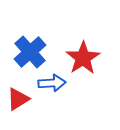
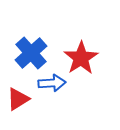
blue cross: moved 1 px right, 1 px down
red star: moved 2 px left
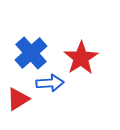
blue arrow: moved 2 px left
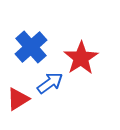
blue cross: moved 6 px up
blue arrow: rotated 32 degrees counterclockwise
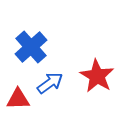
red star: moved 16 px right, 18 px down; rotated 8 degrees counterclockwise
red triangle: rotated 30 degrees clockwise
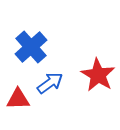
red star: moved 1 px right, 1 px up
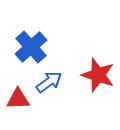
red star: rotated 12 degrees counterclockwise
blue arrow: moved 1 px left, 1 px up
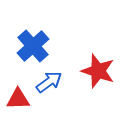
blue cross: moved 2 px right, 1 px up
red star: moved 4 px up
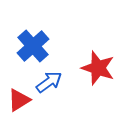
red star: moved 3 px up
red triangle: moved 1 px right, 1 px down; rotated 30 degrees counterclockwise
